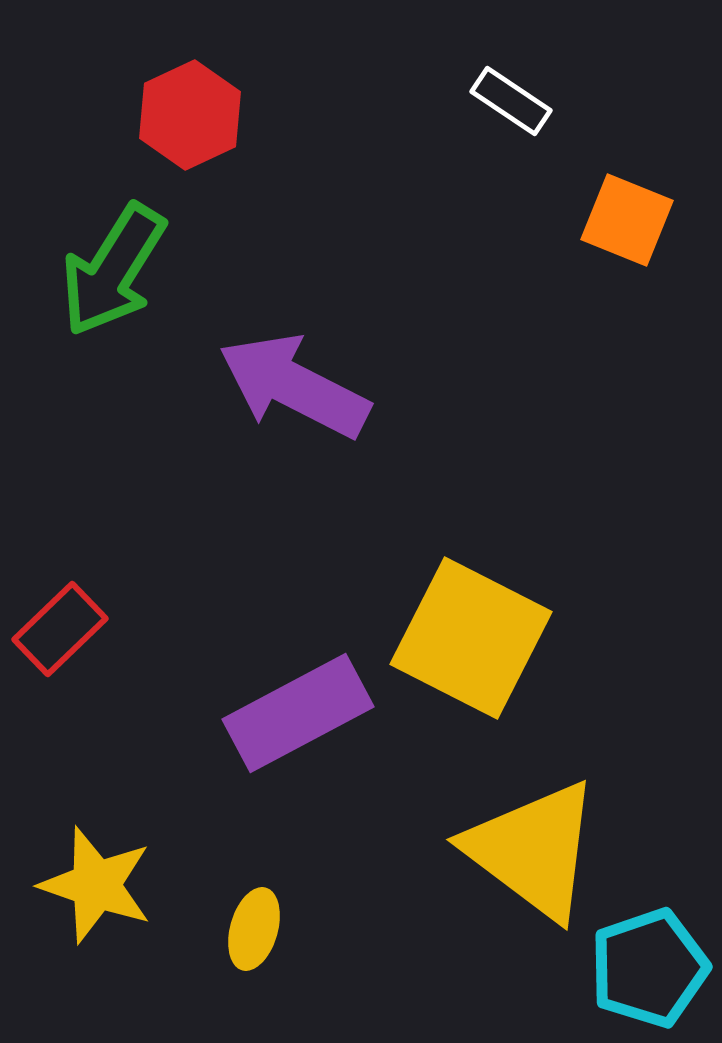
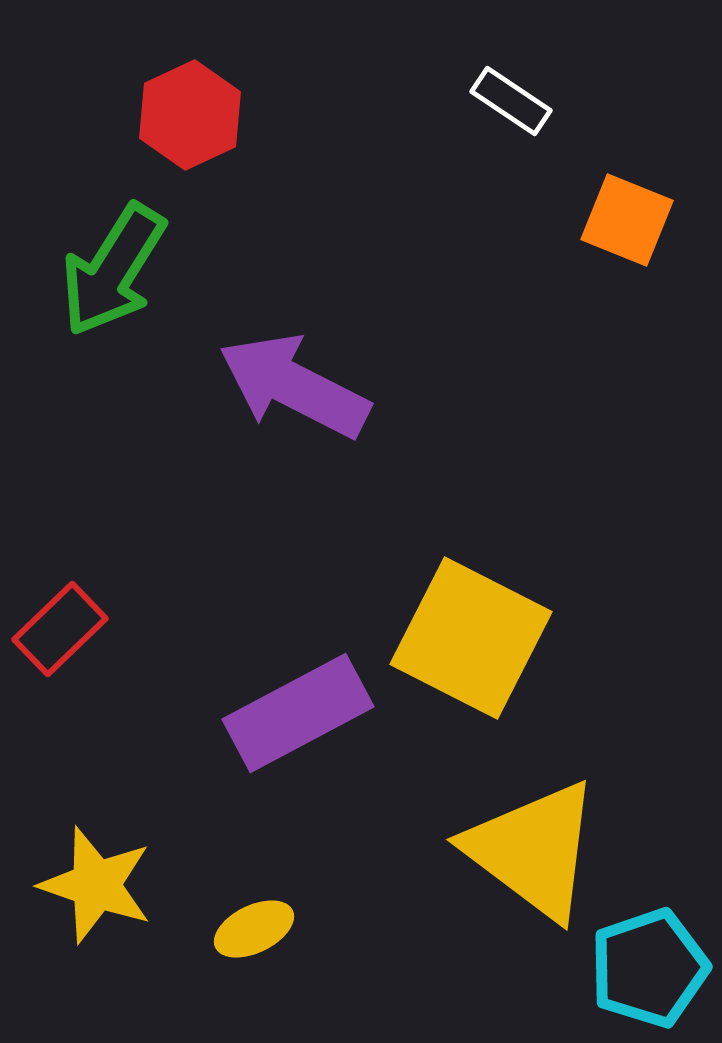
yellow ellipse: rotated 48 degrees clockwise
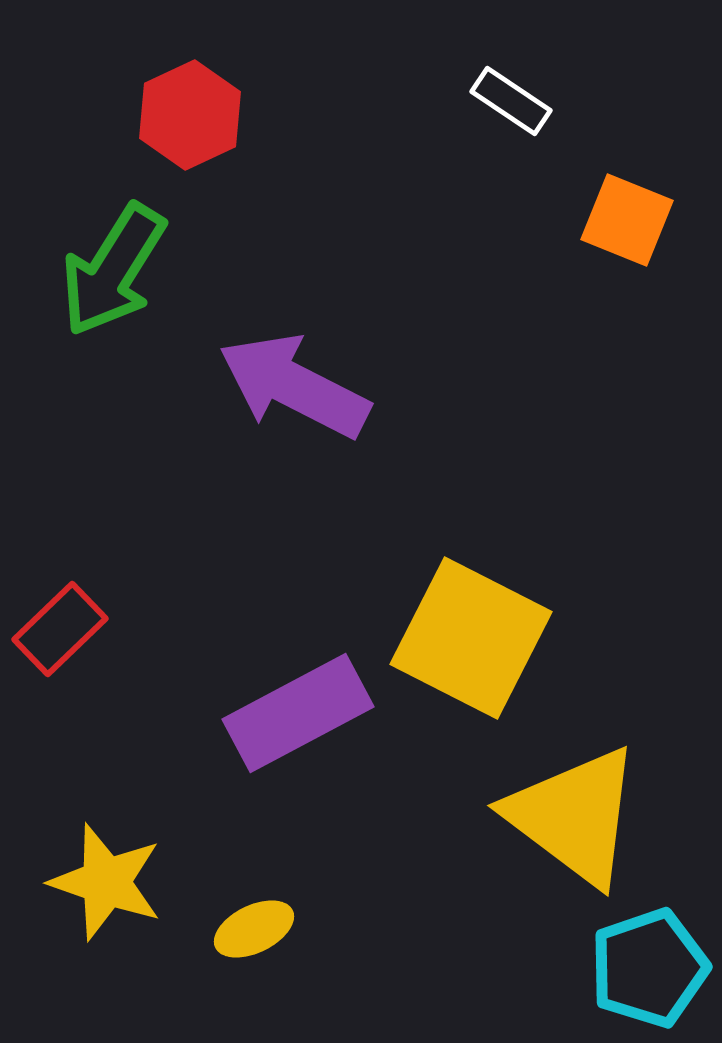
yellow triangle: moved 41 px right, 34 px up
yellow star: moved 10 px right, 3 px up
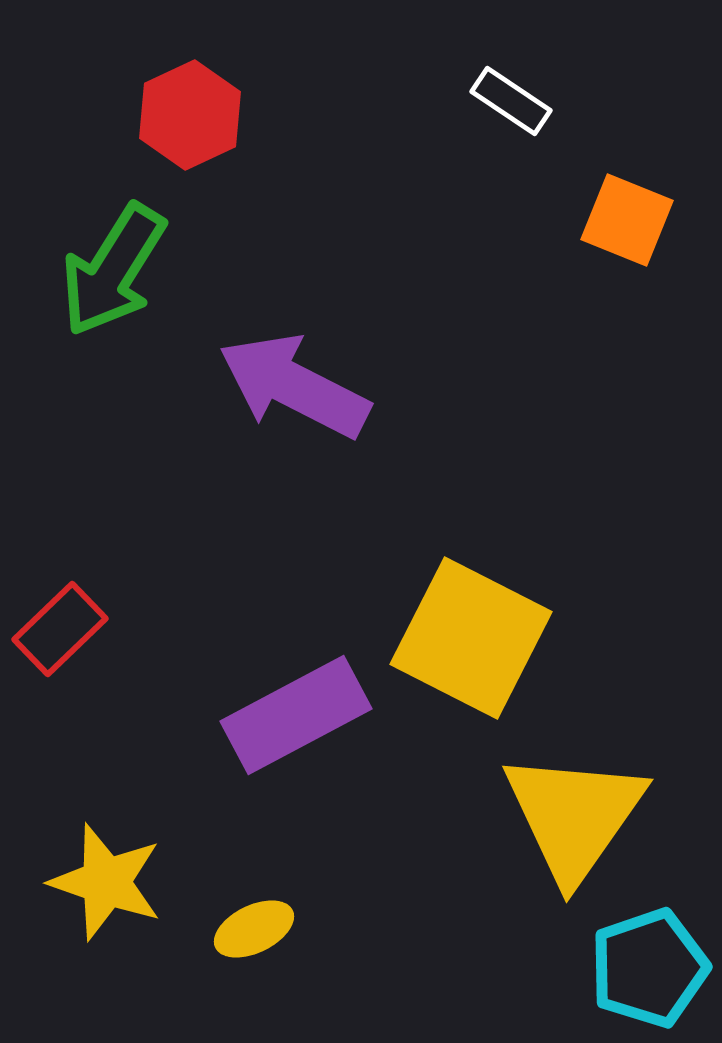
purple rectangle: moved 2 px left, 2 px down
yellow triangle: rotated 28 degrees clockwise
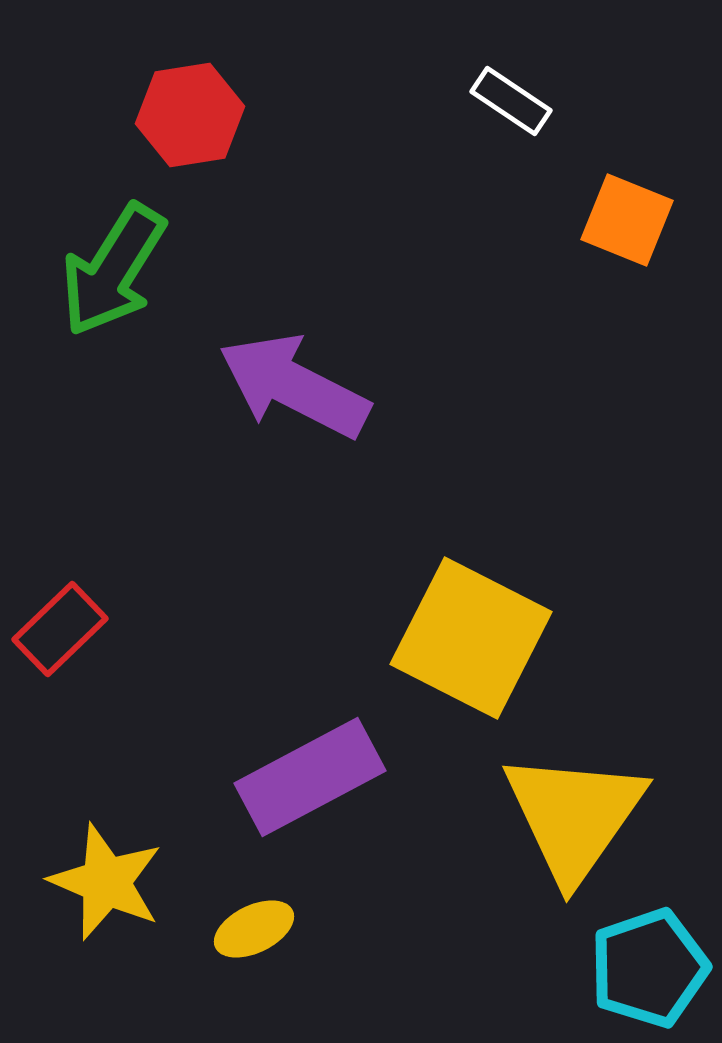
red hexagon: rotated 16 degrees clockwise
purple rectangle: moved 14 px right, 62 px down
yellow star: rotated 4 degrees clockwise
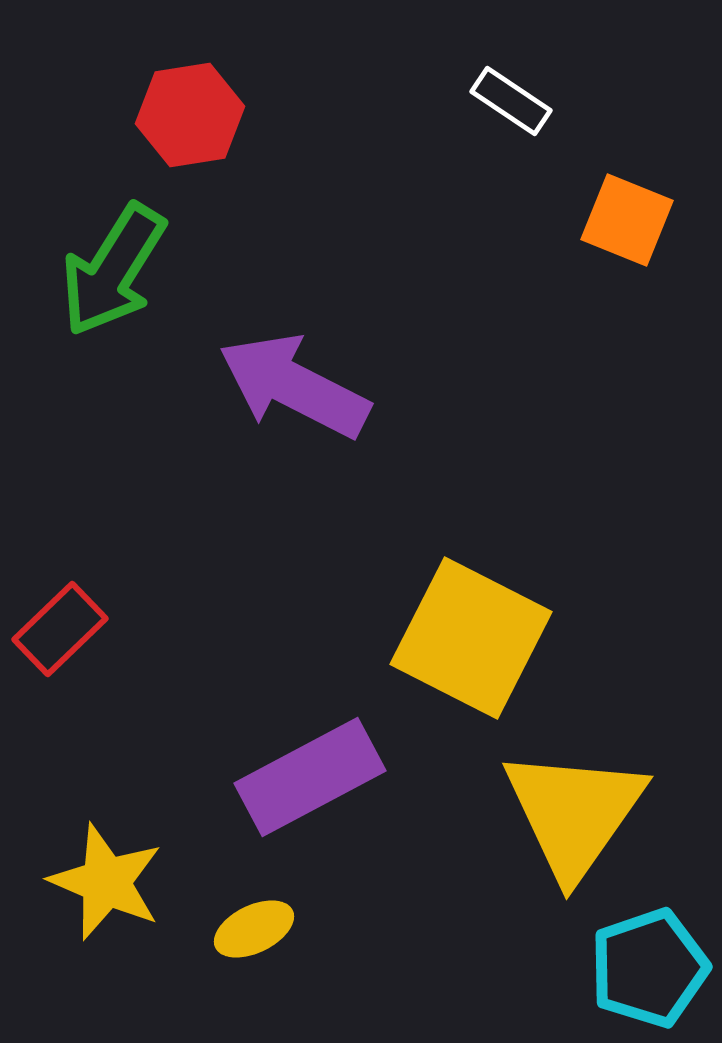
yellow triangle: moved 3 px up
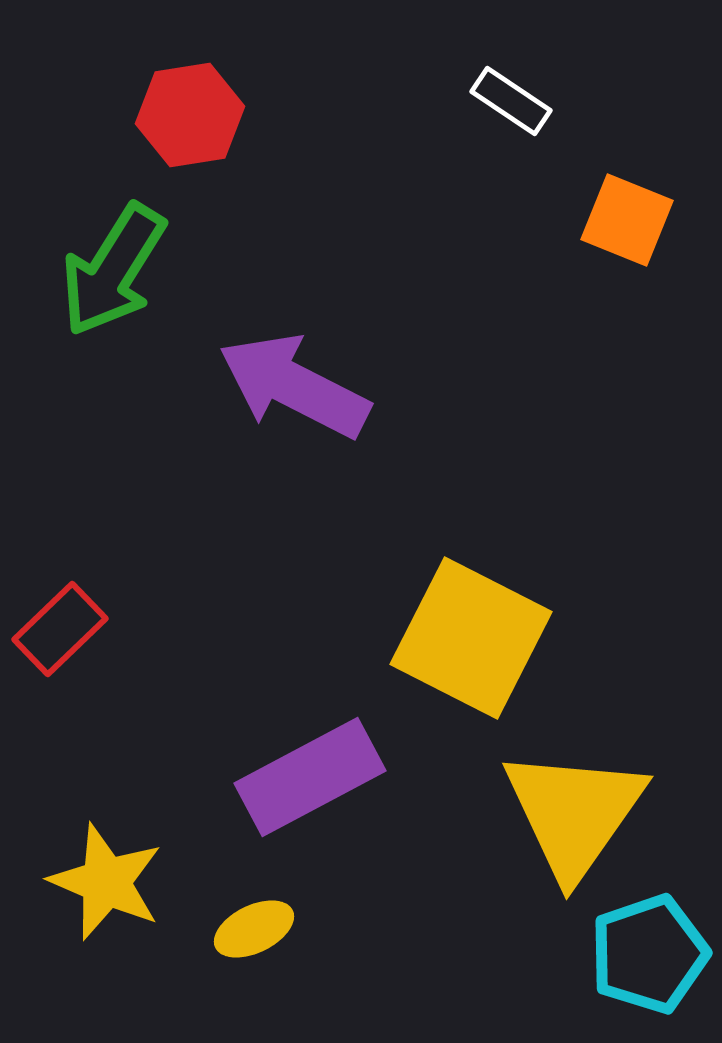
cyan pentagon: moved 14 px up
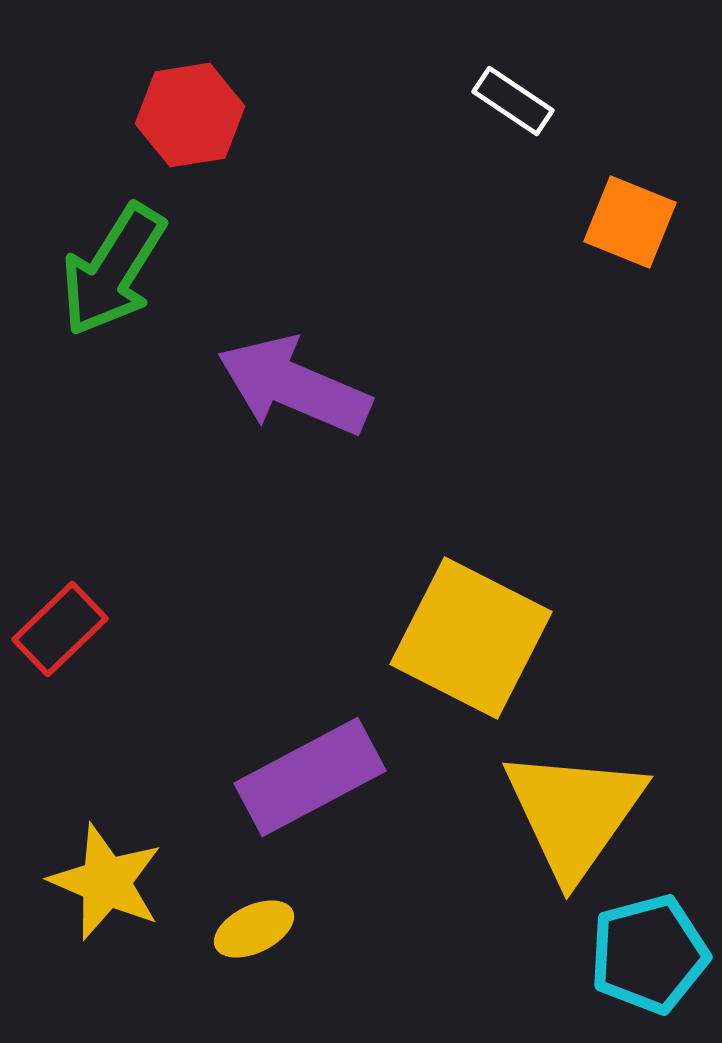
white rectangle: moved 2 px right
orange square: moved 3 px right, 2 px down
purple arrow: rotated 4 degrees counterclockwise
cyan pentagon: rotated 4 degrees clockwise
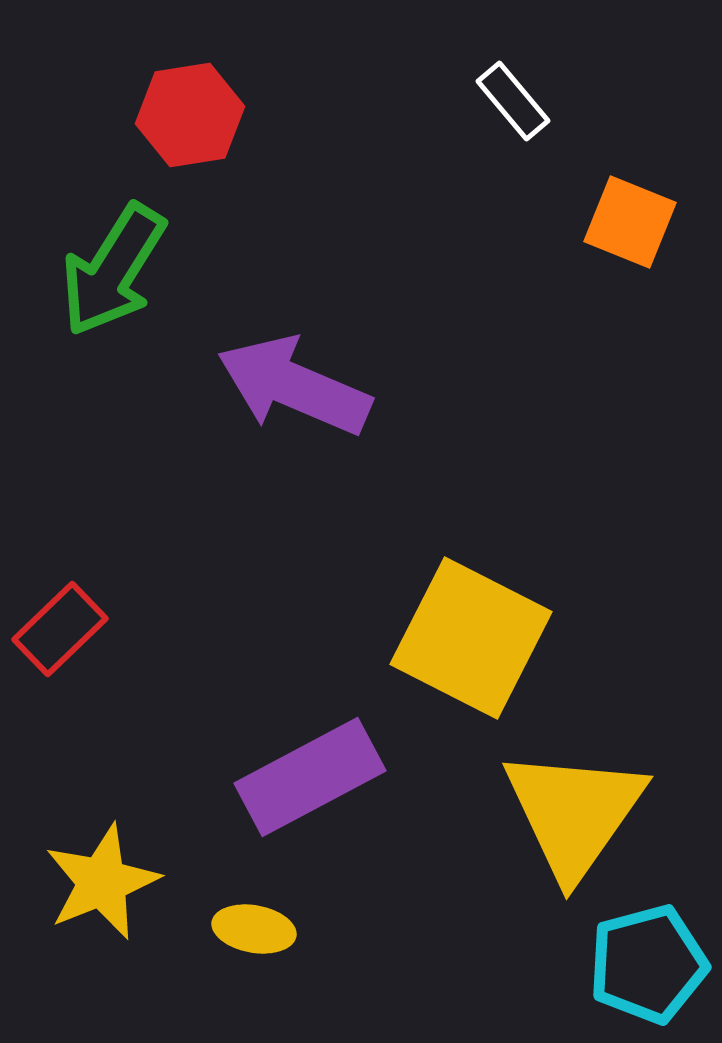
white rectangle: rotated 16 degrees clockwise
yellow star: moved 4 px left; rotated 27 degrees clockwise
yellow ellipse: rotated 36 degrees clockwise
cyan pentagon: moved 1 px left, 10 px down
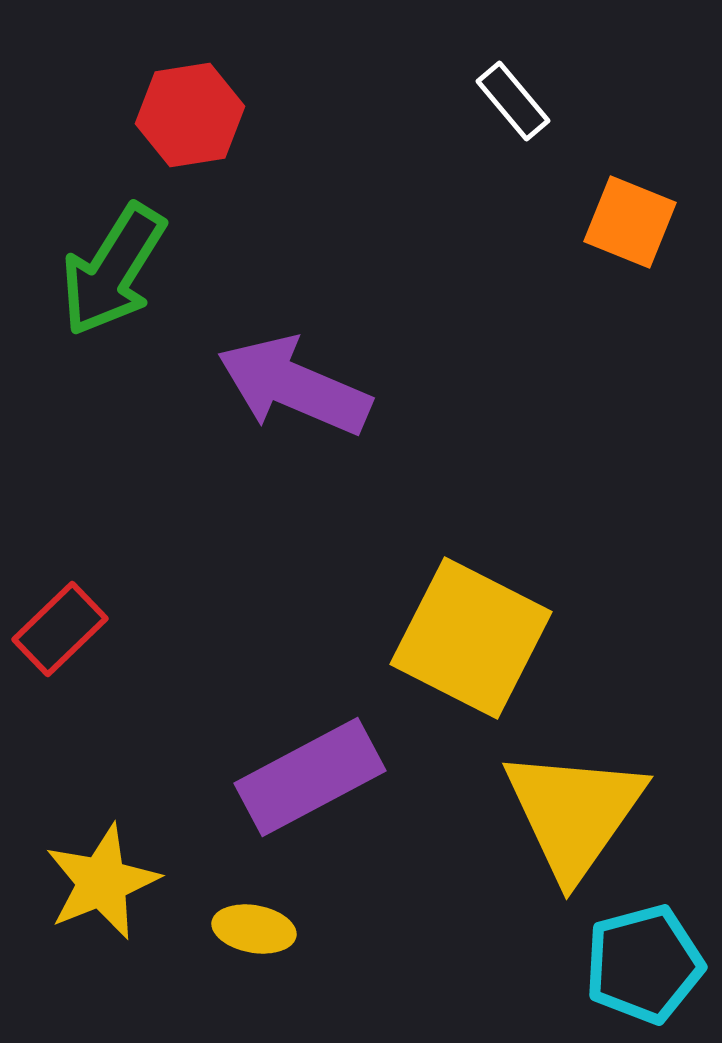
cyan pentagon: moved 4 px left
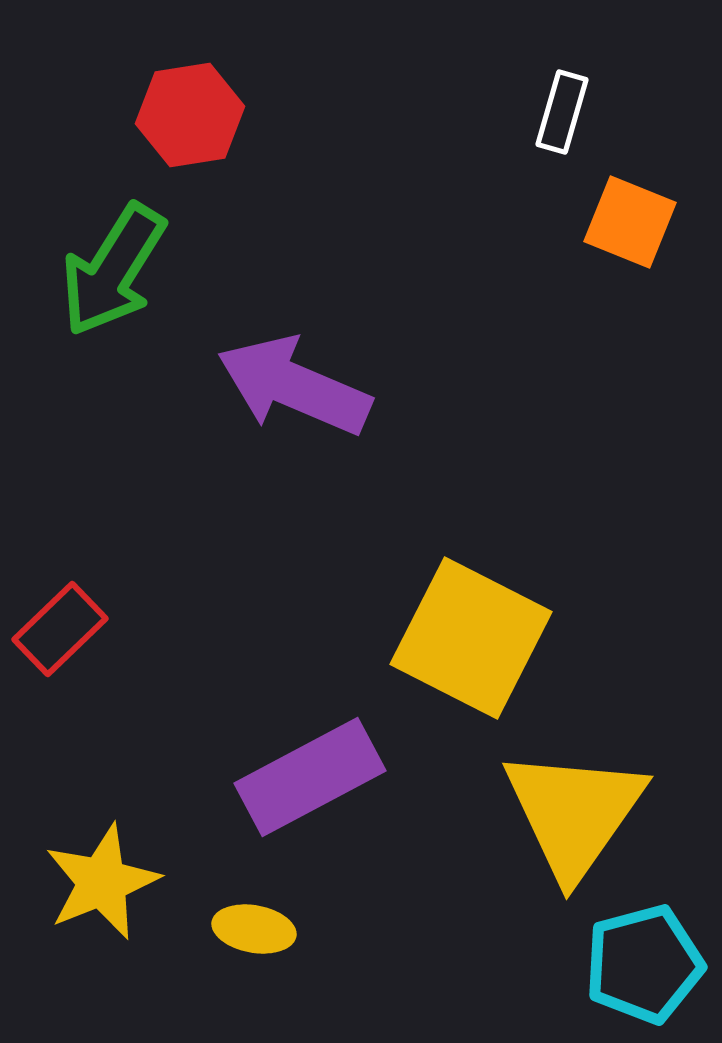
white rectangle: moved 49 px right, 11 px down; rotated 56 degrees clockwise
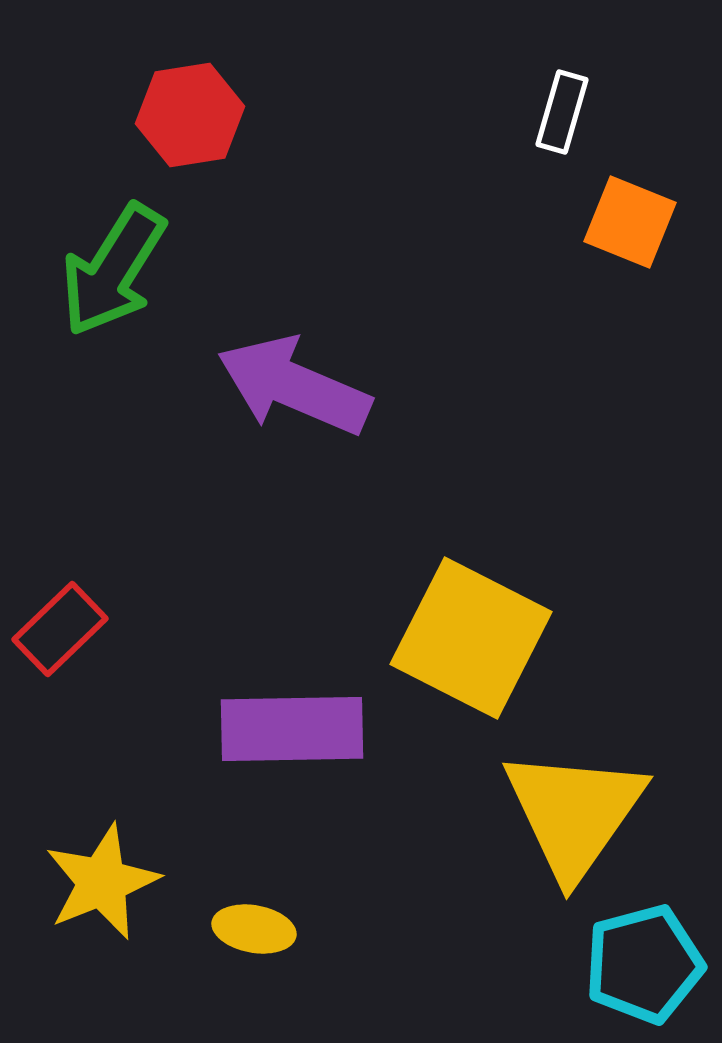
purple rectangle: moved 18 px left, 48 px up; rotated 27 degrees clockwise
